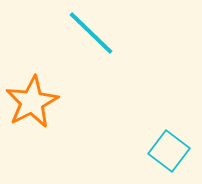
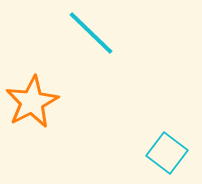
cyan square: moved 2 px left, 2 px down
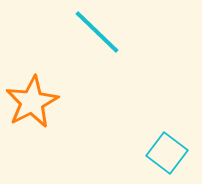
cyan line: moved 6 px right, 1 px up
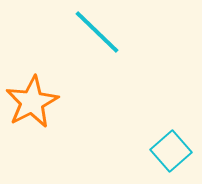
cyan square: moved 4 px right, 2 px up; rotated 12 degrees clockwise
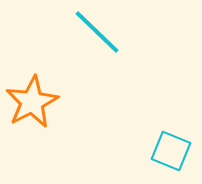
cyan square: rotated 27 degrees counterclockwise
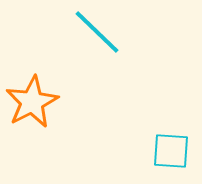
cyan square: rotated 18 degrees counterclockwise
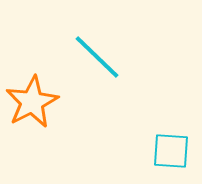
cyan line: moved 25 px down
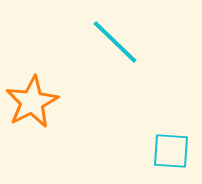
cyan line: moved 18 px right, 15 px up
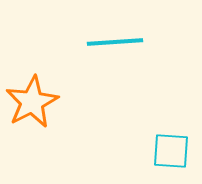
cyan line: rotated 48 degrees counterclockwise
